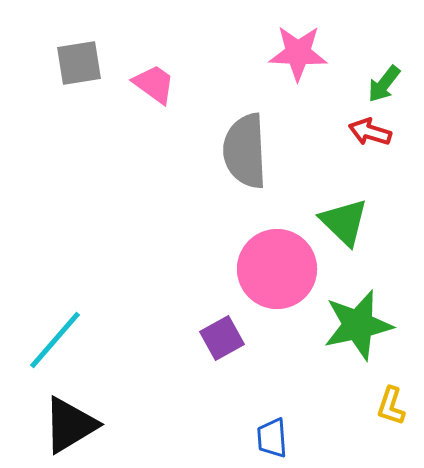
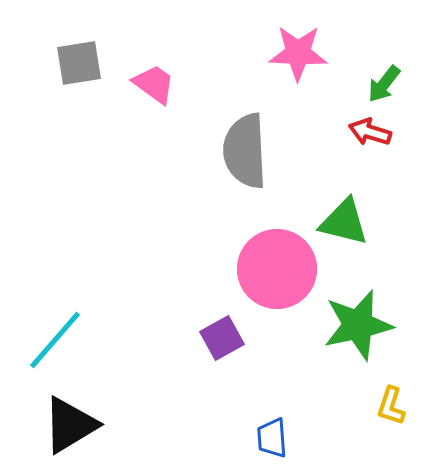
green triangle: rotated 30 degrees counterclockwise
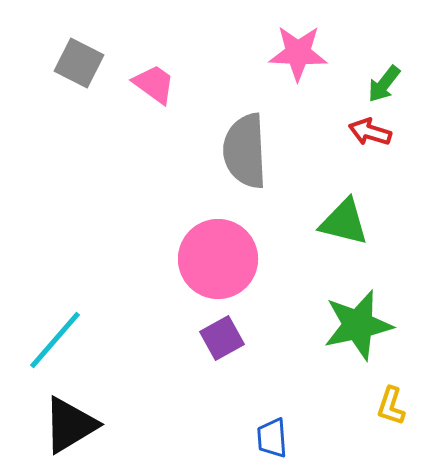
gray square: rotated 36 degrees clockwise
pink circle: moved 59 px left, 10 px up
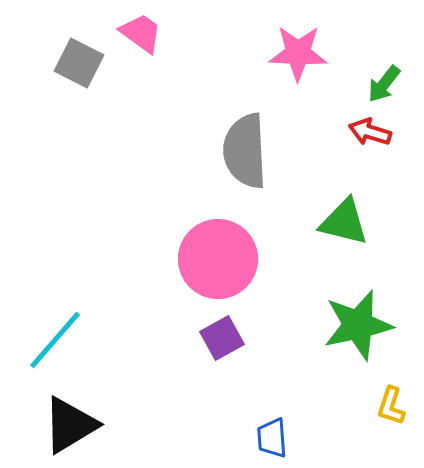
pink trapezoid: moved 13 px left, 51 px up
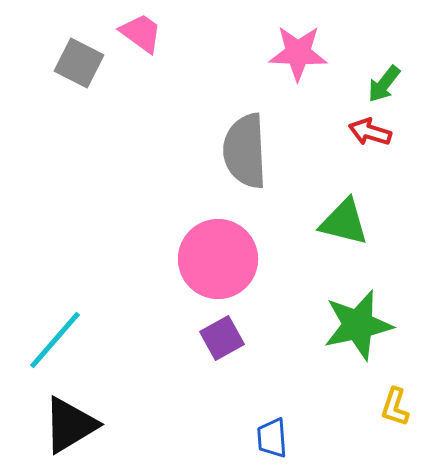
yellow L-shape: moved 4 px right, 1 px down
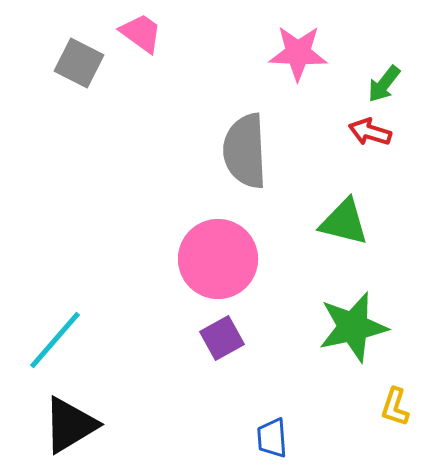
green star: moved 5 px left, 2 px down
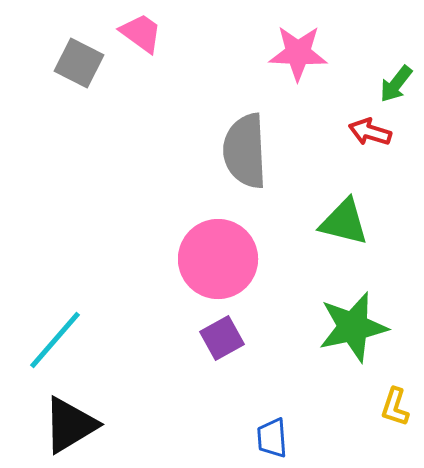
green arrow: moved 12 px right
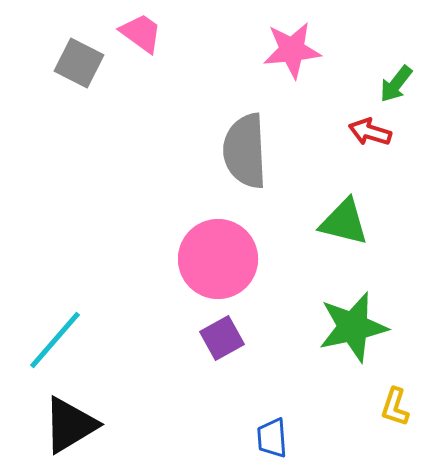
pink star: moved 6 px left, 3 px up; rotated 8 degrees counterclockwise
